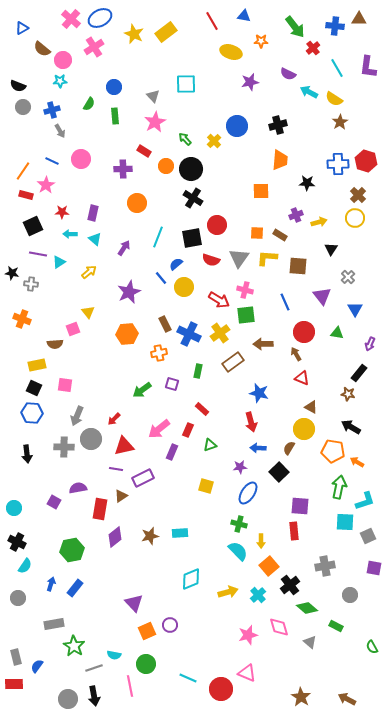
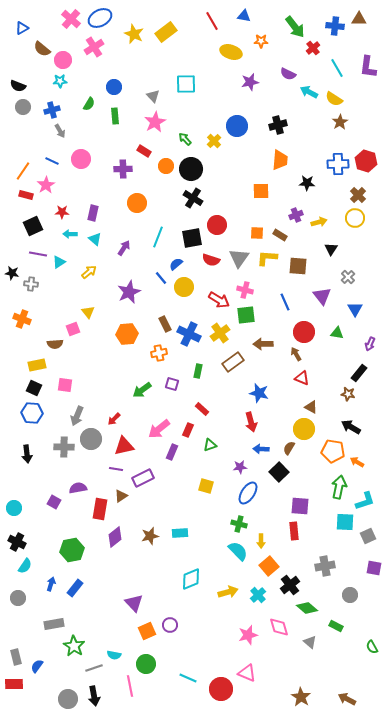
blue arrow at (258, 448): moved 3 px right, 1 px down
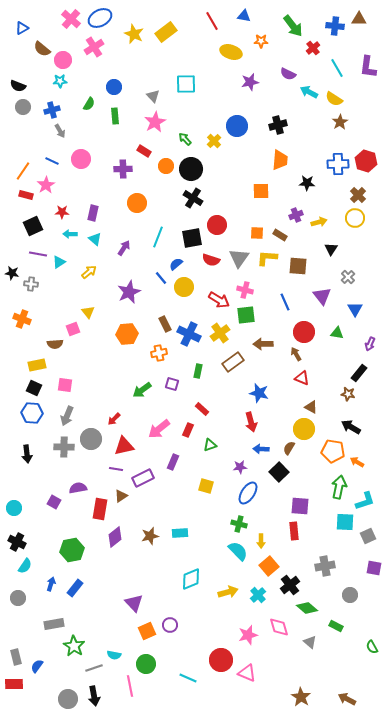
green arrow at (295, 27): moved 2 px left, 1 px up
gray arrow at (77, 416): moved 10 px left
purple rectangle at (172, 452): moved 1 px right, 10 px down
red circle at (221, 689): moved 29 px up
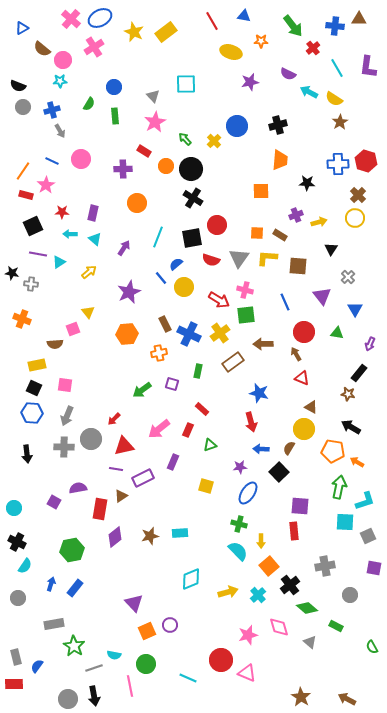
yellow star at (134, 34): moved 2 px up
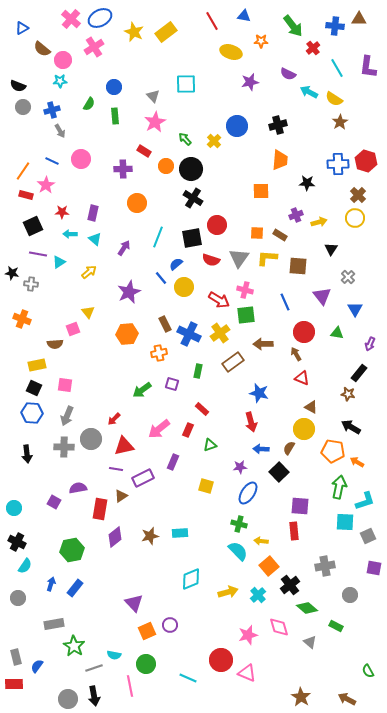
yellow arrow at (261, 541): rotated 96 degrees clockwise
green semicircle at (372, 647): moved 4 px left, 24 px down
